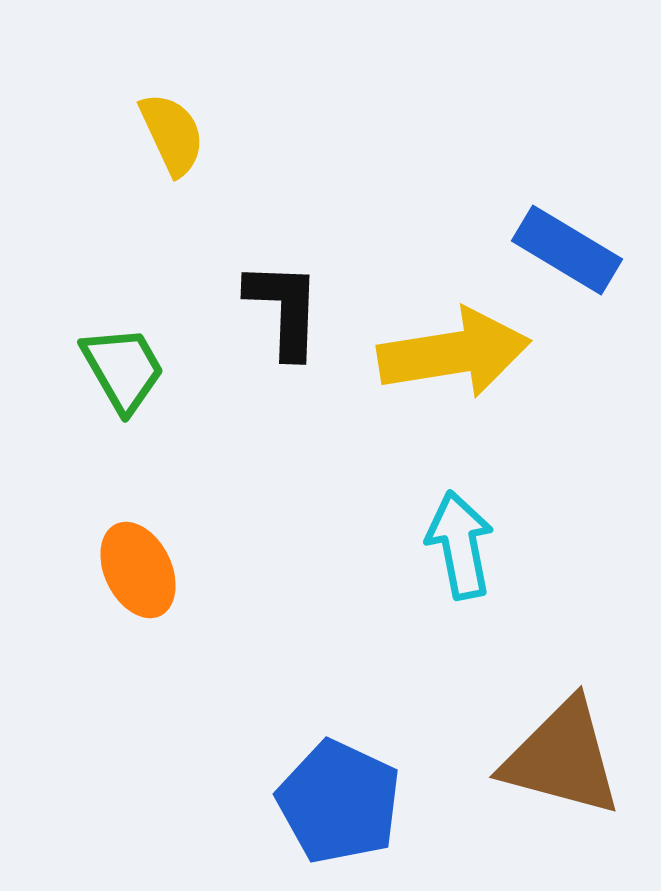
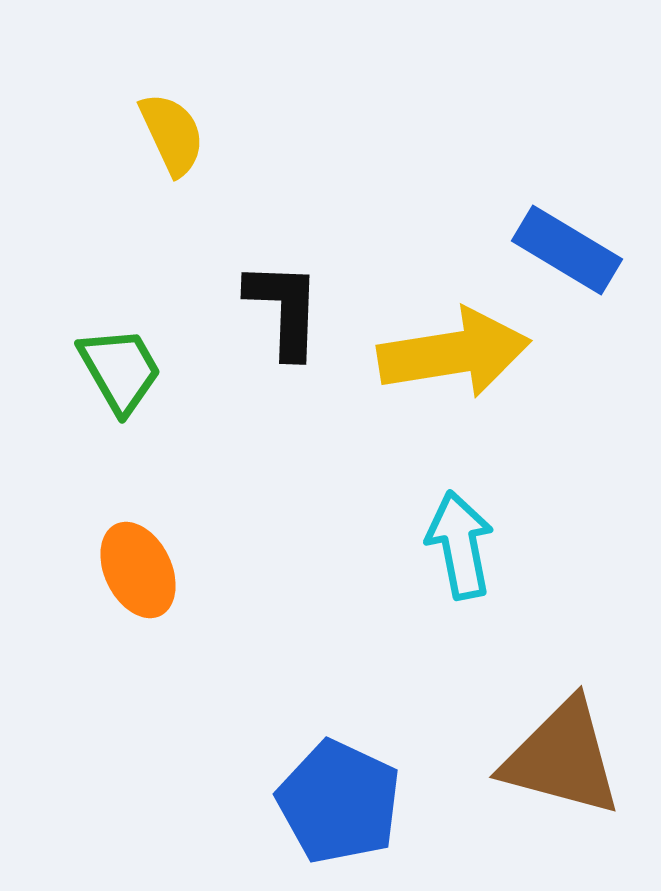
green trapezoid: moved 3 px left, 1 px down
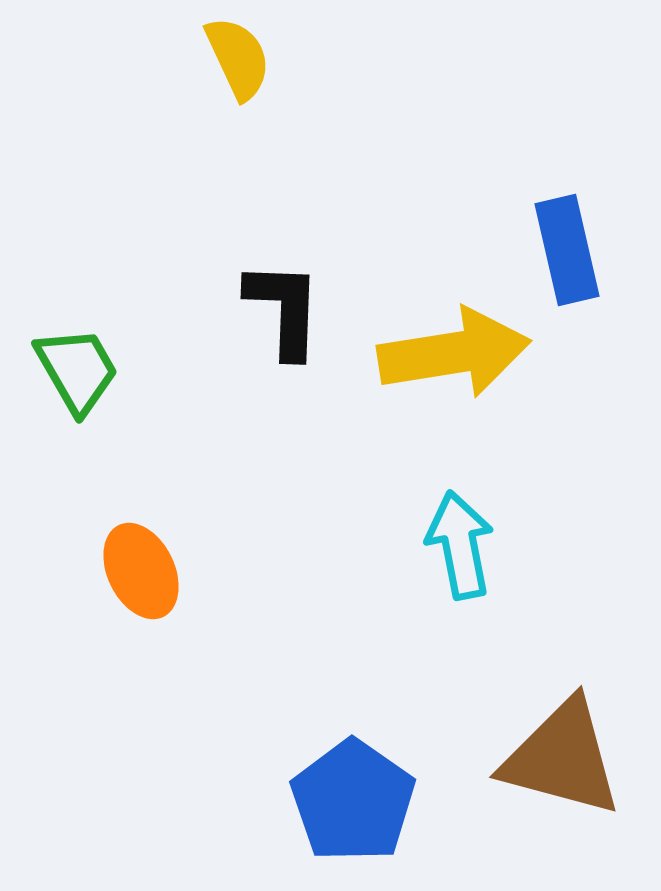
yellow semicircle: moved 66 px right, 76 px up
blue rectangle: rotated 46 degrees clockwise
green trapezoid: moved 43 px left
orange ellipse: moved 3 px right, 1 px down
blue pentagon: moved 14 px right, 1 px up; rotated 10 degrees clockwise
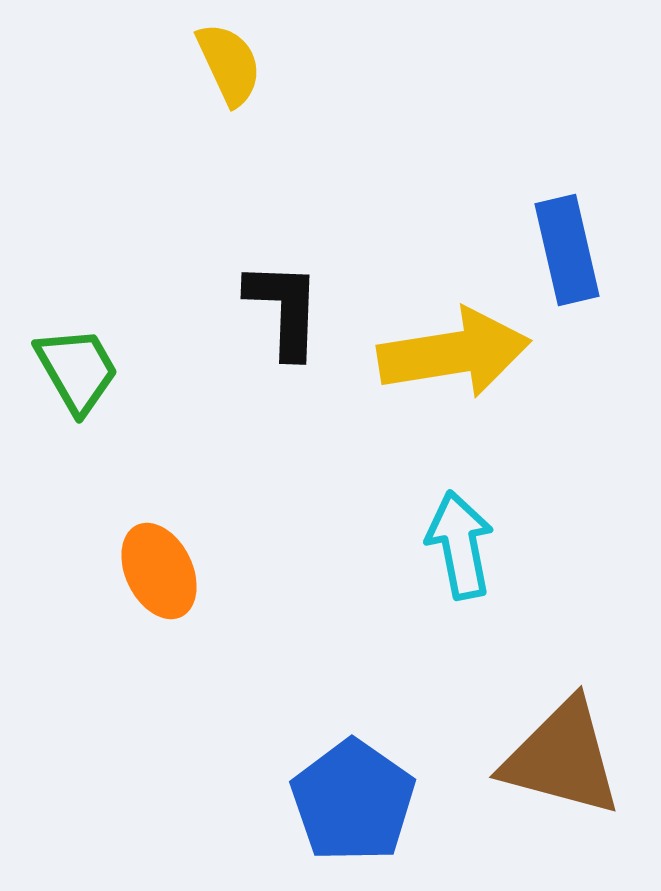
yellow semicircle: moved 9 px left, 6 px down
orange ellipse: moved 18 px right
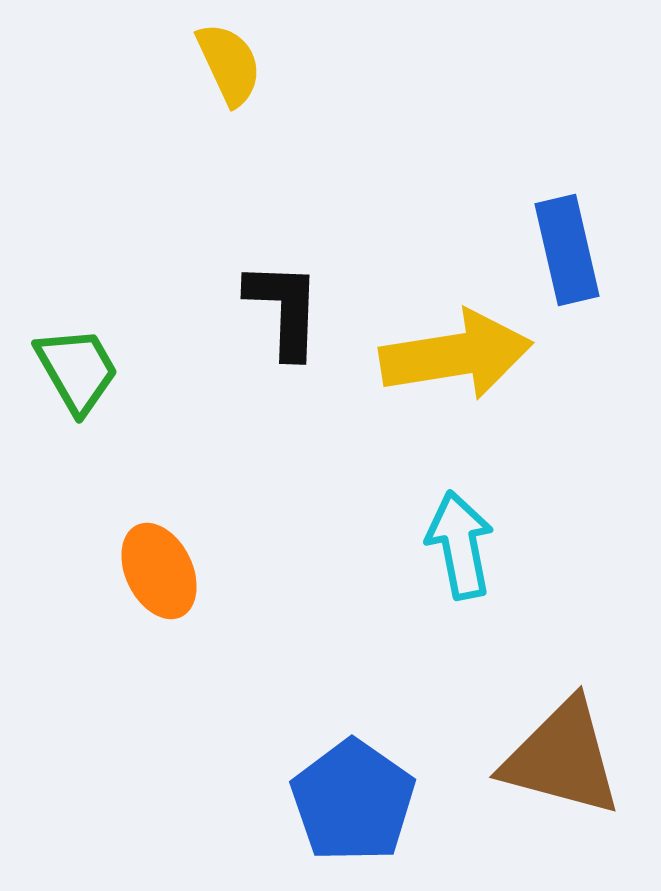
yellow arrow: moved 2 px right, 2 px down
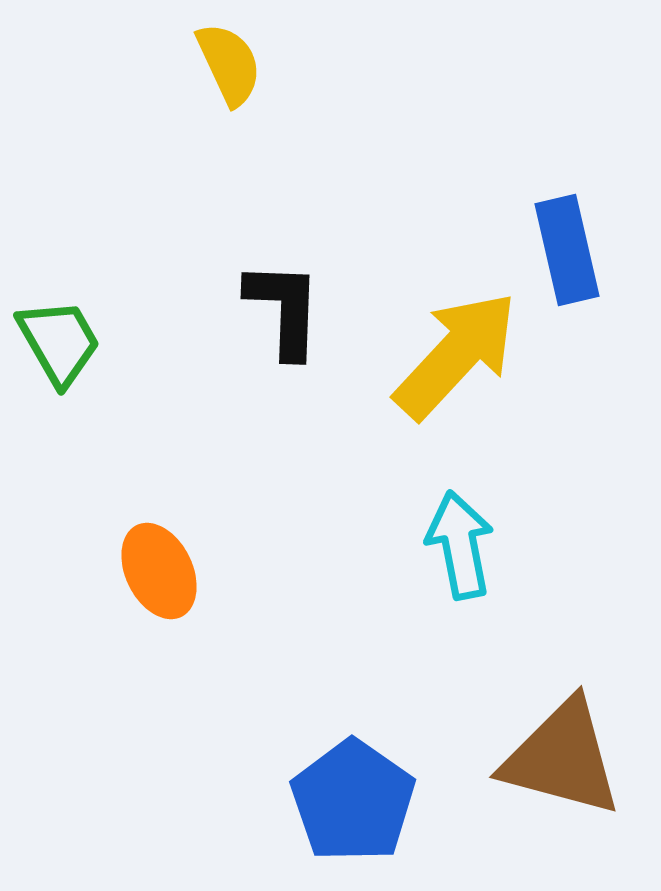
yellow arrow: rotated 38 degrees counterclockwise
green trapezoid: moved 18 px left, 28 px up
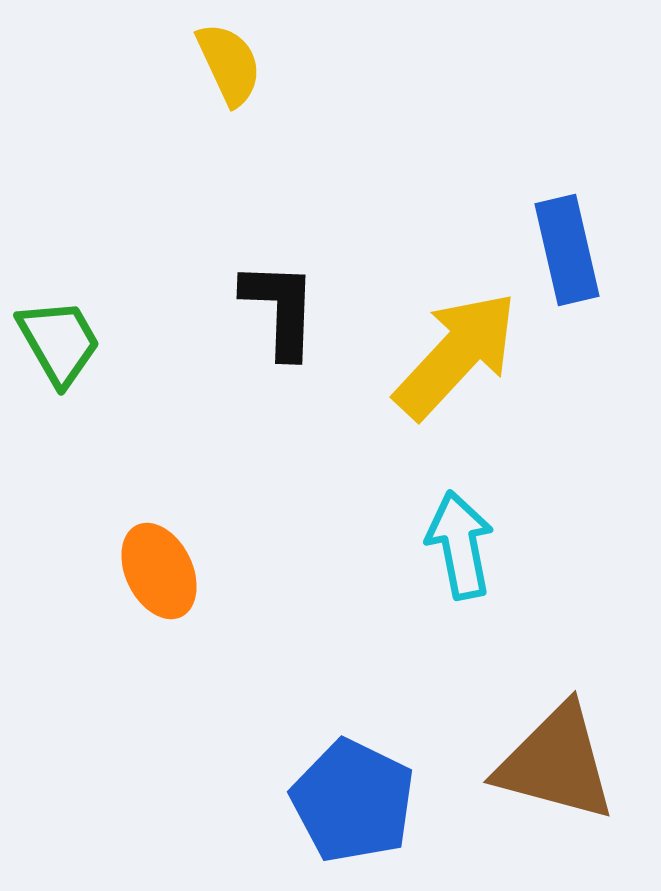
black L-shape: moved 4 px left
brown triangle: moved 6 px left, 5 px down
blue pentagon: rotated 9 degrees counterclockwise
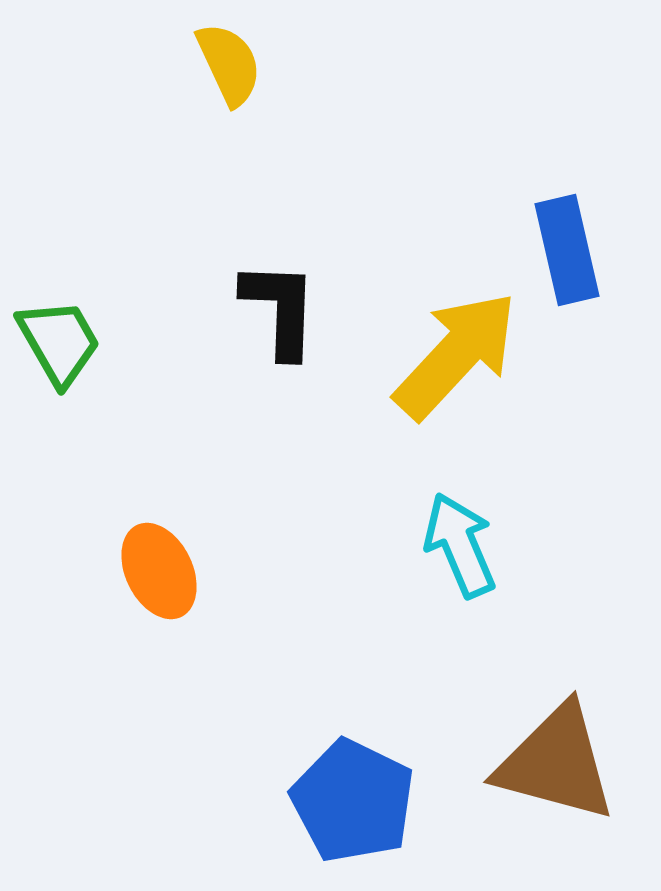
cyan arrow: rotated 12 degrees counterclockwise
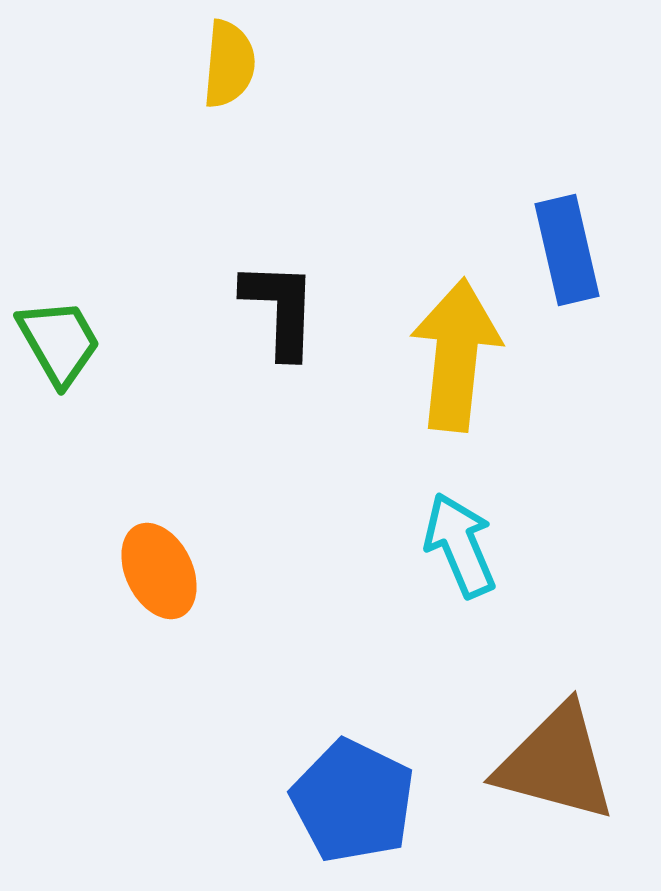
yellow semicircle: rotated 30 degrees clockwise
yellow arrow: rotated 37 degrees counterclockwise
